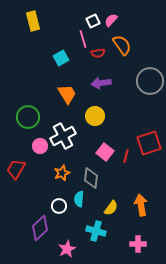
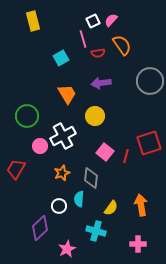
green circle: moved 1 px left, 1 px up
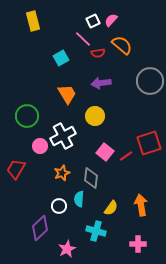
pink line: rotated 30 degrees counterclockwise
orange semicircle: rotated 15 degrees counterclockwise
red line: rotated 40 degrees clockwise
